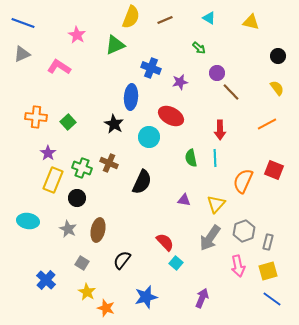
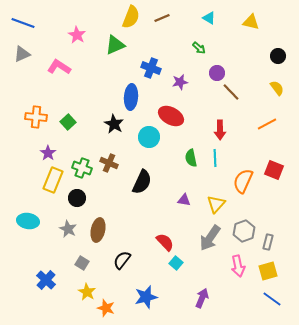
brown line at (165, 20): moved 3 px left, 2 px up
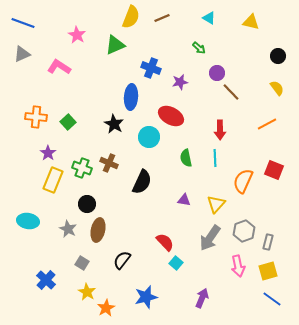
green semicircle at (191, 158): moved 5 px left
black circle at (77, 198): moved 10 px right, 6 px down
orange star at (106, 308): rotated 24 degrees clockwise
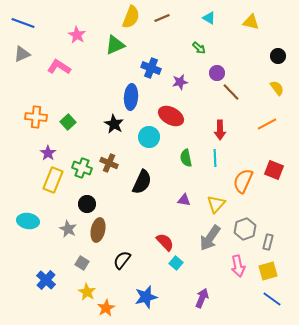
gray hexagon at (244, 231): moved 1 px right, 2 px up
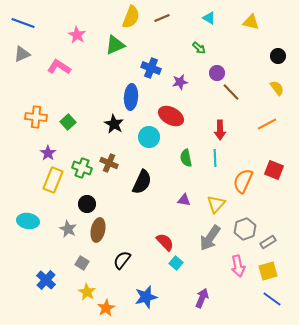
gray rectangle at (268, 242): rotated 42 degrees clockwise
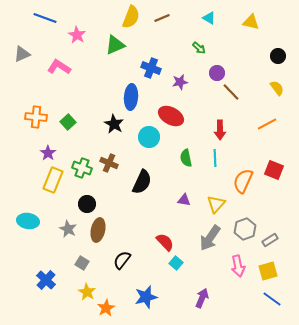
blue line at (23, 23): moved 22 px right, 5 px up
gray rectangle at (268, 242): moved 2 px right, 2 px up
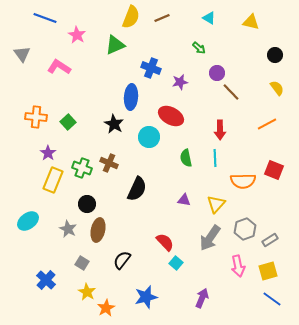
gray triangle at (22, 54): rotated 42 degrees counterclockwise
black circle at (278, 56): moved 3 px left, 1 px up
orange semicircle at (243, 181): rotated 115 degrees counterclockwise
black semicircle at (142, 182): moved 5 px left, 7 px down
cyan ellipse at (28, 221): rotated 45 degrees counterclockwise
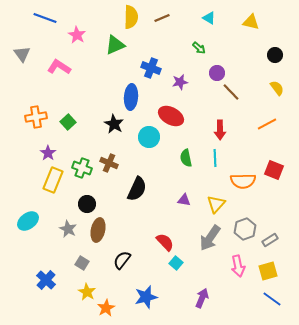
yellow semicircle at (131, 17): rotated 20 degrees counterclockwise
orange cross at (36, 117): rotated 15 degrees counterclockwise
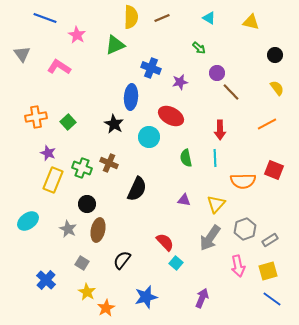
purple star at (48, 153): rotated 14 degrees counterclockwise
